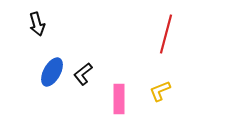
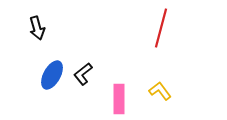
black arrow: moved 4 px down
red line: moved 5 px left, 6 px up
blue ellipse: moved 3 px down
yellow L-shape: rotated 75 degrees clockwise
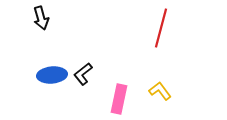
black arrow: moved 4 px right, 10 px up
blue ellipse: rotated 56 degrees clockwise
pink rectangle: rotated 12 degrees clockwise
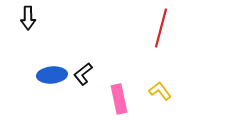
black arrow: moved 13 px left; rotated 15 degrees clockwise
pink rectangle: rotated 24 degrees counterclockwise
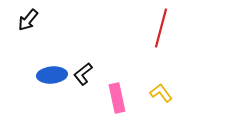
black arrow: moved 2 px down; rotated 40 degrees clockwise
yellow L-shape: moved 1 px right, 2 px down
pink rectangle: moved 2 px left, 1 px up
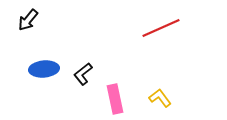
red line: rotated 51 degrees clockwise
blue ellipse: moved 8 px left, 6 px up
yellow L-shape: moved 1 px left, 5 px down
pink rectangle: moved 2 px left, 1 px down
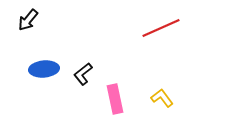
yellow L-shape: moved 2 px right
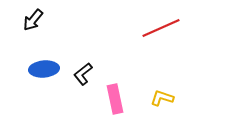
black arrow: moved 5 px right
yellow L-shape: rotated 35 degrees counterclockwise
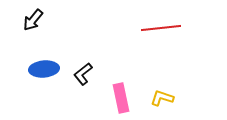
red line: rotated 18 degrees clockwise
pink rectangle: moved 6 px right, 1 px up
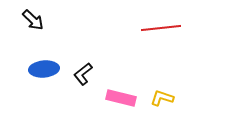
black arrow: rotated 85 degrees counterclockwise
pink rectangle: rotated 64 degrees counterclockwise
